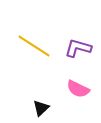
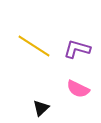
purple L-shape: moved 1 px left, 1 px down
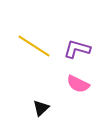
pink semicircle: moved 5 px up
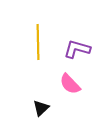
yellow line: moved 4 px right, 4 px up; rotated 56 degrees clockwise
pink semicircle: moved 8 px left; rotated 20 degrees clockwise
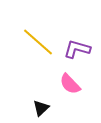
yellow line: rotated 48 degrees counterclockwise
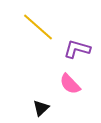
yellow line: moved 15 px up
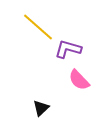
purple L-shape: moved 9 px left
pink semicircle: moved 9 px right, 4 px up
